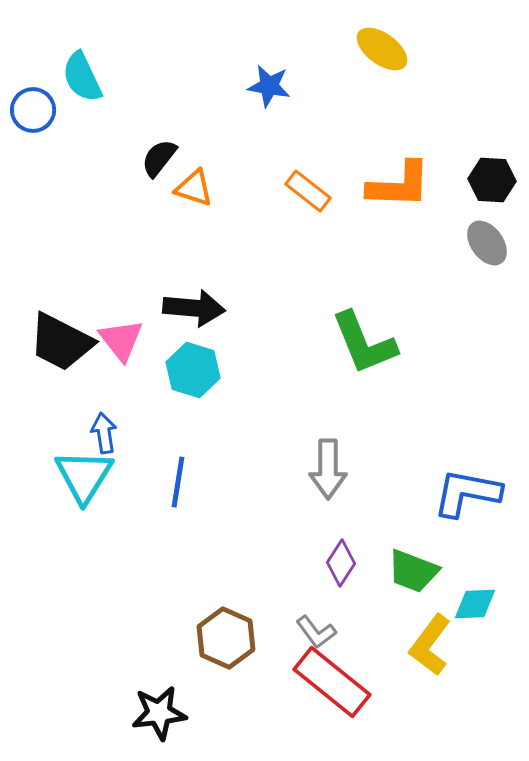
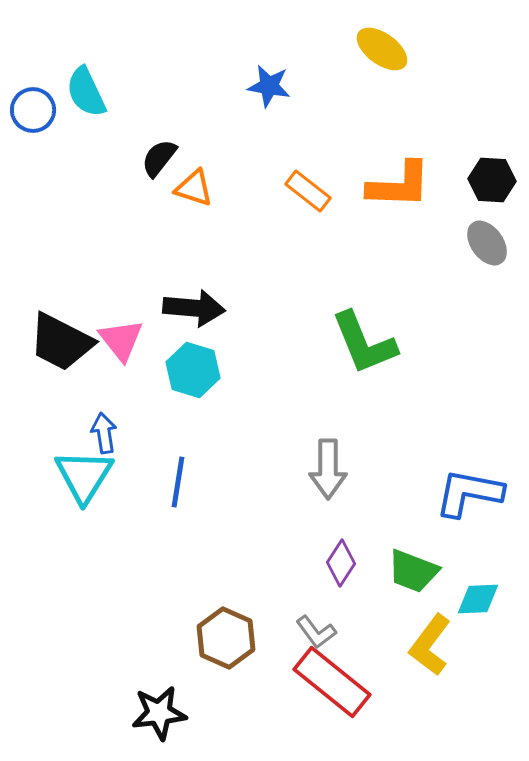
cyan semicircle: moved 4 px right, 15 px down
blue L-shape: moved 2 px right
cyan diamond: moved 3 px right, 5 px up
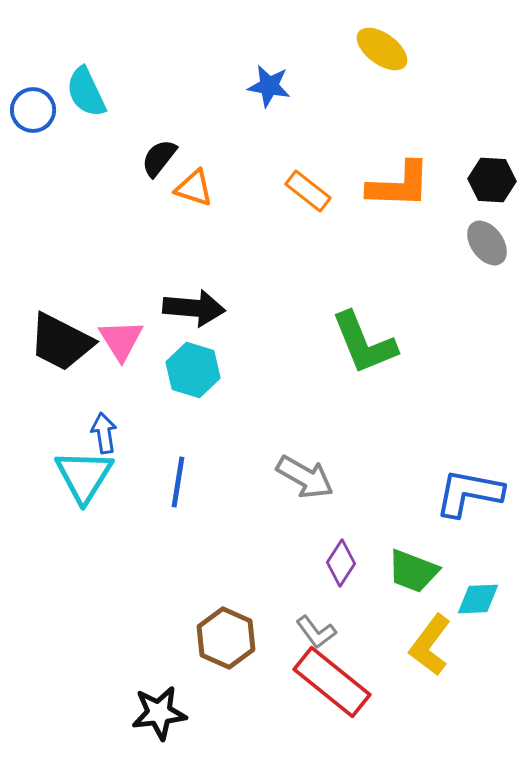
pink triangle: rotated 6 degrees clockwise
gray arrow: moved 23 px left, 8 px down; rotated 60 degrees counterclockwise
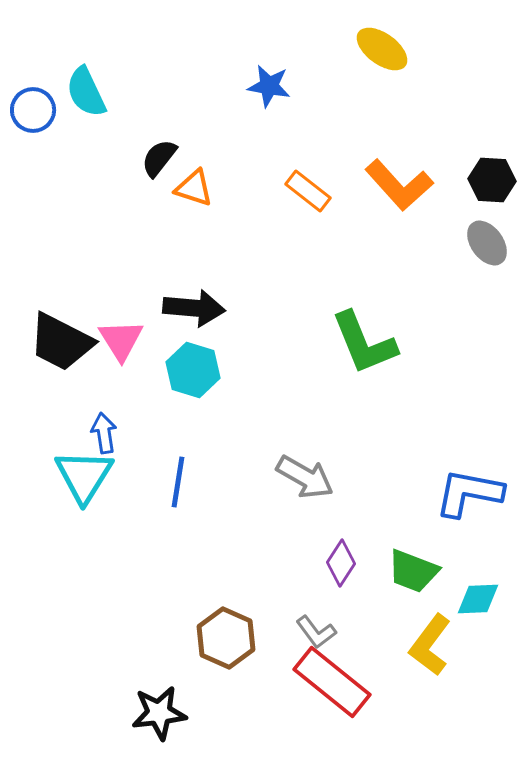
orange L-shape: rotated 46 degrees clockwise
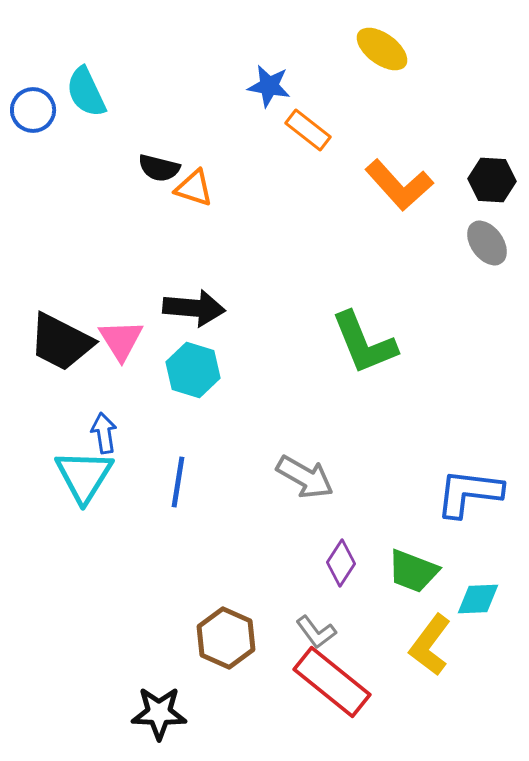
black semicircle: moved 10 px down; rotated 114 degrees counterclockwise
orange rectangle: moved 61 px up
blue L-shape: rotated 4 degrees counterclockwise
black star: rotated 8 degrees clockwise
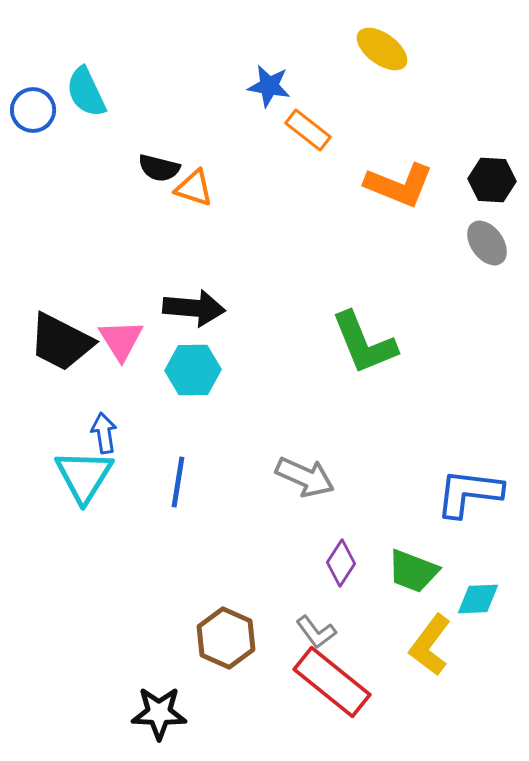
orange L-shape: rotated 26 degrees counterclockwise
cyan hexagon: rotated 18 degrees counterclockwise
gray arrow: rotated 6 degrees counterclockwise
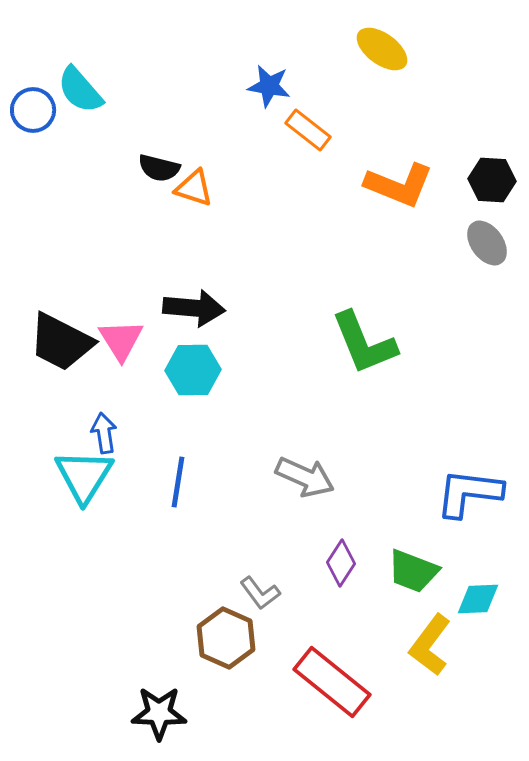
cyan semicircle: moved 6 px left, 2 px up; rotated 16 degrees counterclockwise
gray L-shape: moved 56 px left, 39 px up
